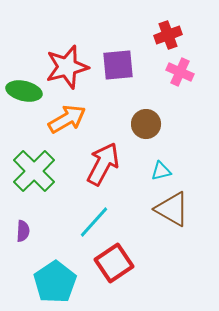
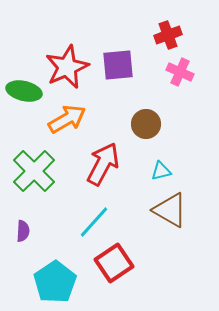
red star: rotated 9 degrees counterclockwise
brown triangle: moved 2 px left, 1 px down
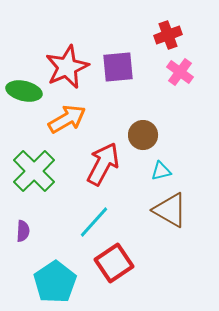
purple square: moved 2 px down
pink cross: rotated 12 degrees clockwise
brown circle: moved 3 px left, 11 px down
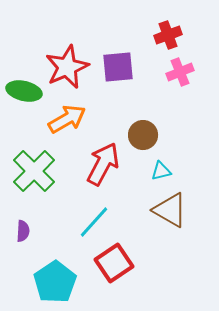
pink cross: rotated 32 degrees clockwise
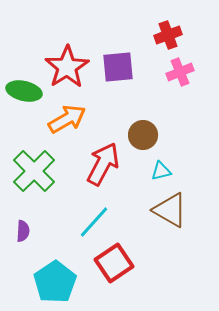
red star: rotated 9 degrees counterclockwise
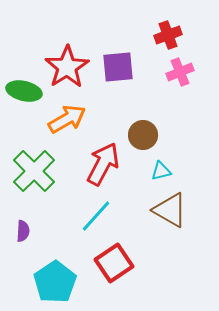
cyan line: moved 2 px right, 6 px up
